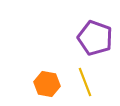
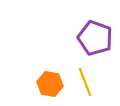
orange hexagon: moved 3 px right
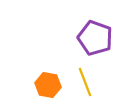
orange hexagon: moved 2 px left, 1 px down
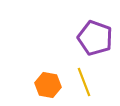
yellow line: moved 1 px left
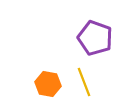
orange hexagon: moved 1 px up
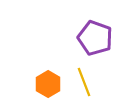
orange hexagon: rotated 20 degrees clockwise
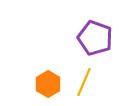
yellow line: rotated 44 degrees clockwise
